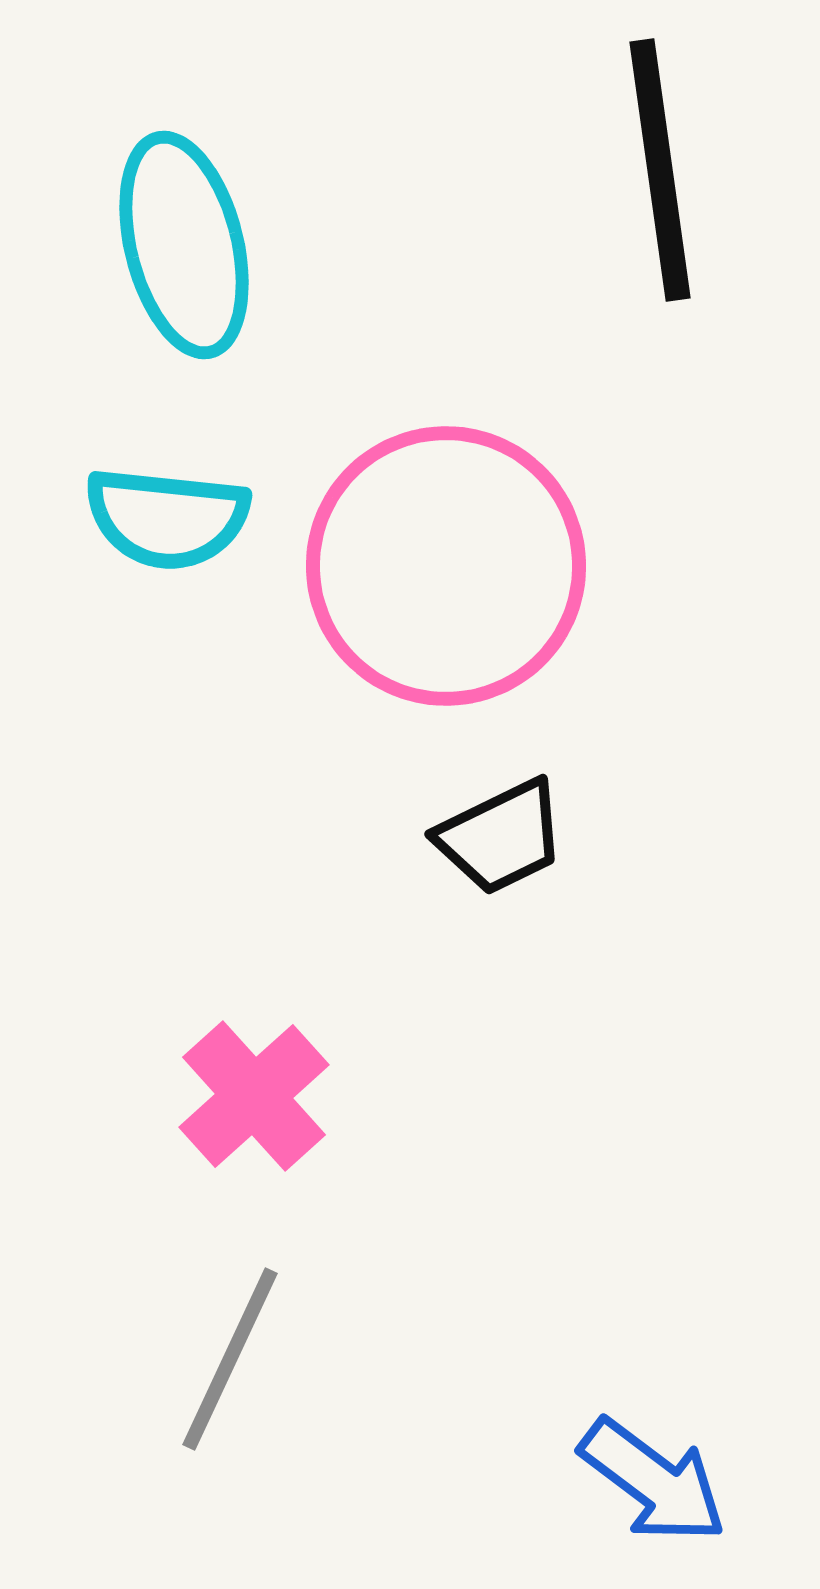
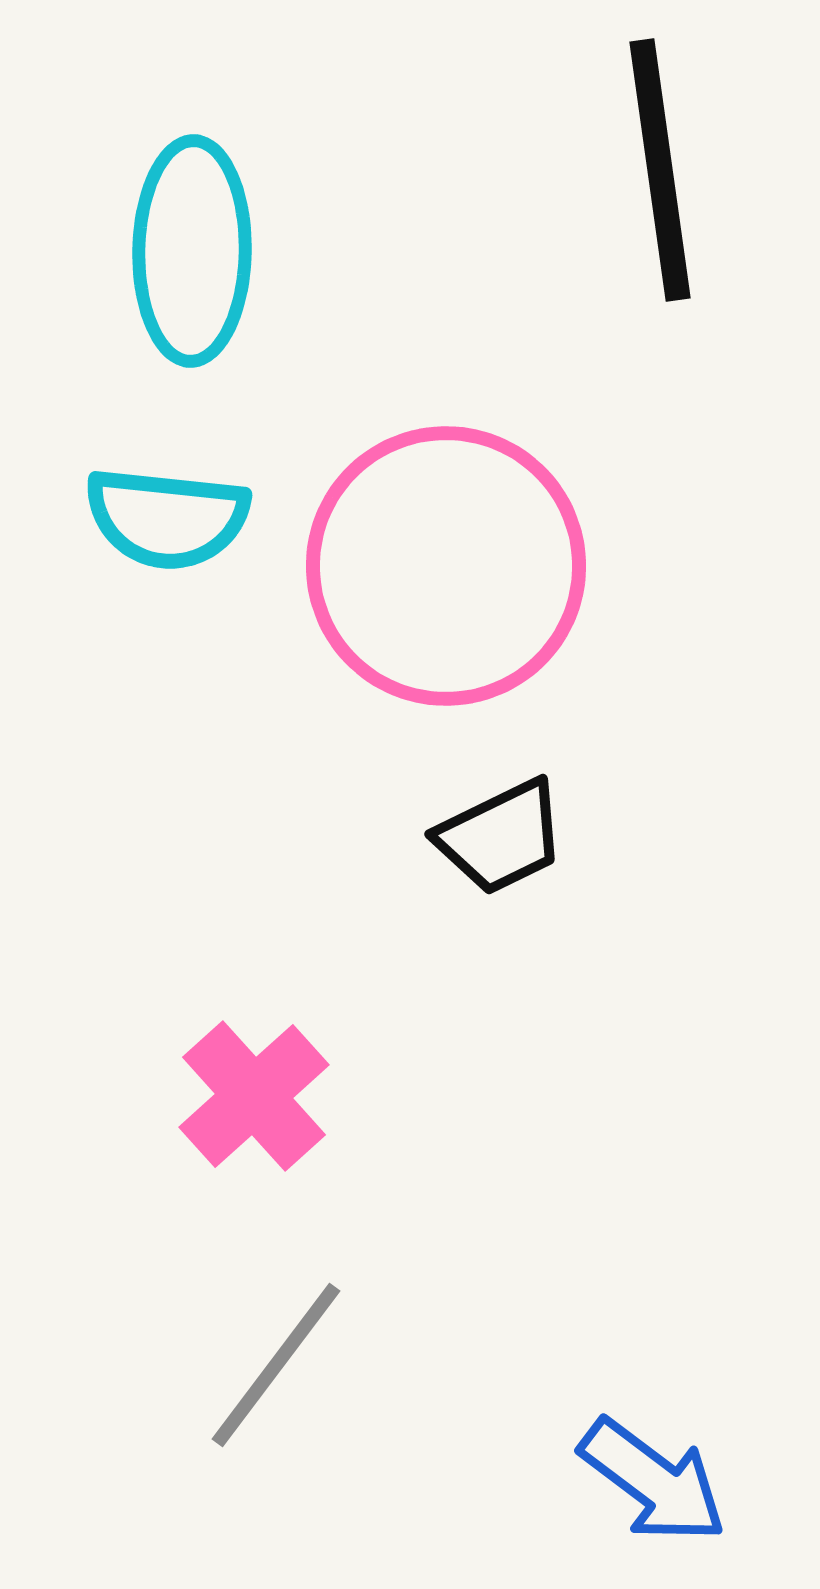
cyan ellipse: moved 8 px right, 6 px down; rotated 15 degrees clockwise
gray line: moved 46 px right, 6 px down; rotated 12 degrees clockwise
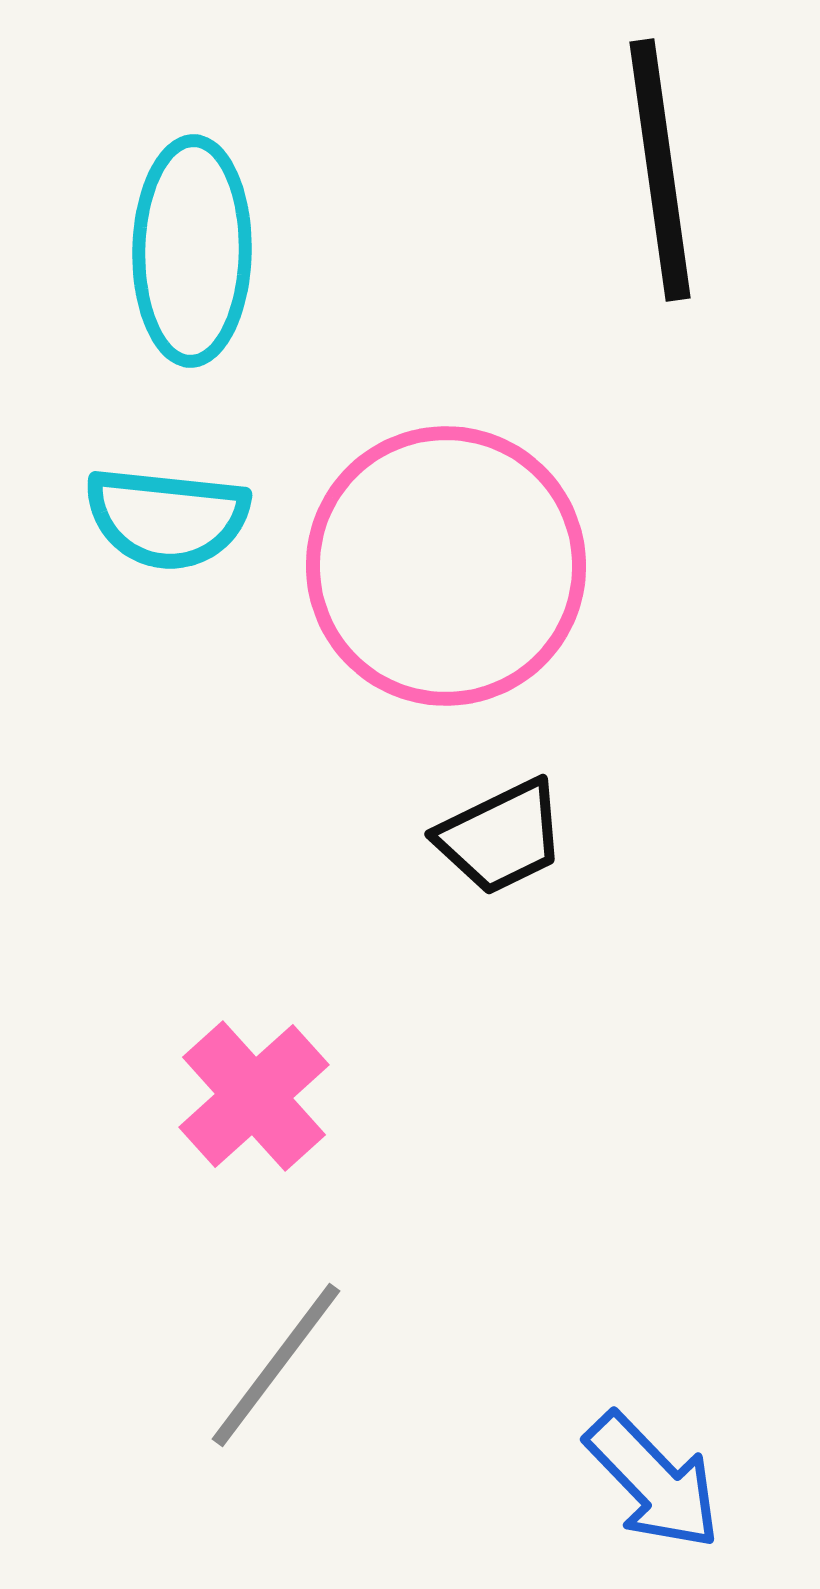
blue arrow: rotated 9 degrees clockwise
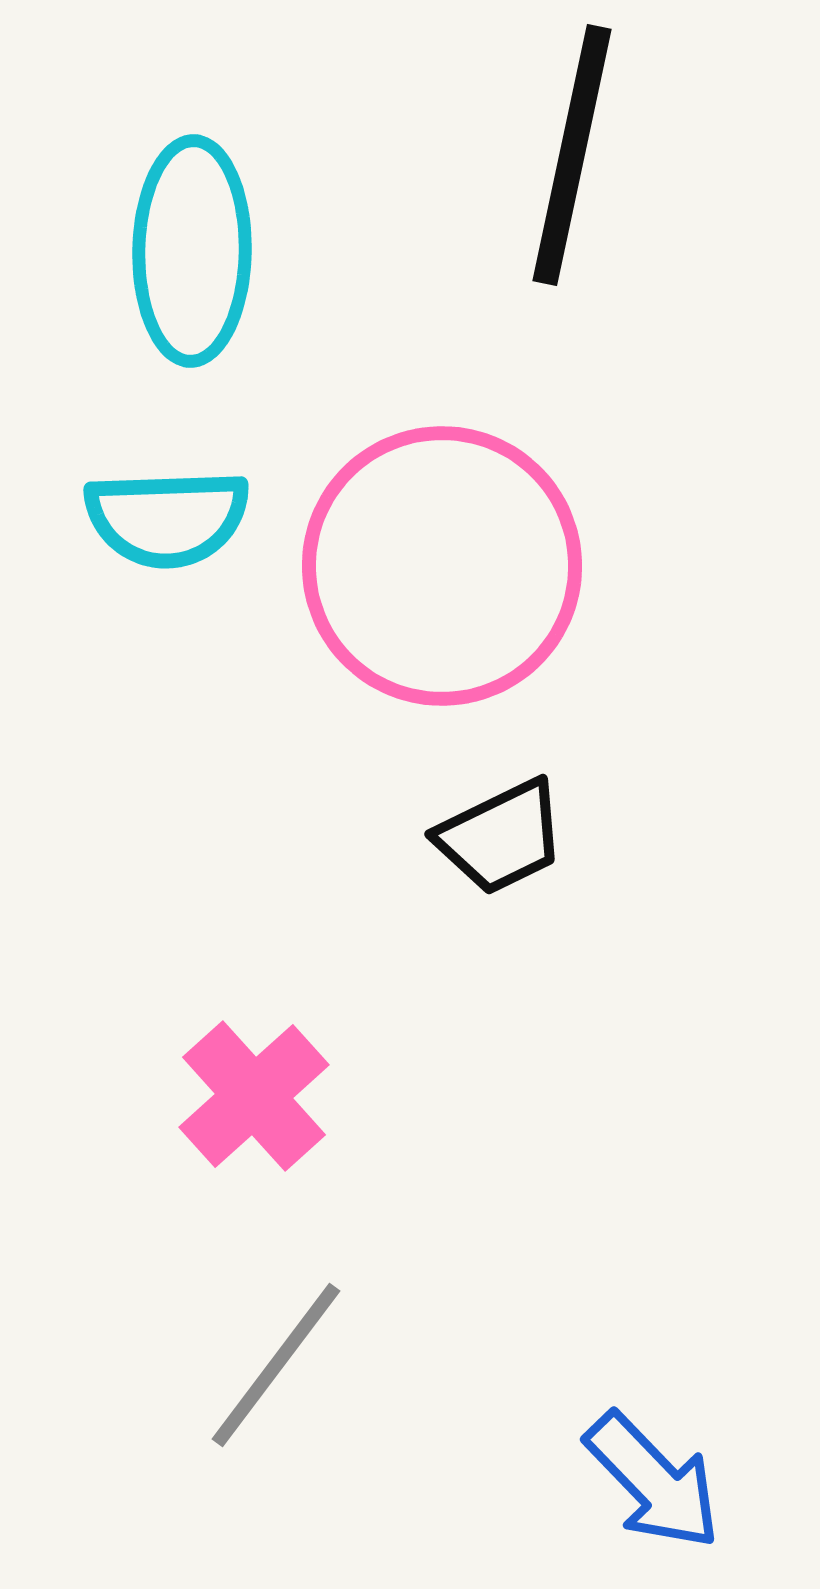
black line: moved 88 px left, 15 px up; rotated 20 degrees clockwise
cyan semicircle: rotated 8 degrees counterclockwise
pink circle: moved 4 px left
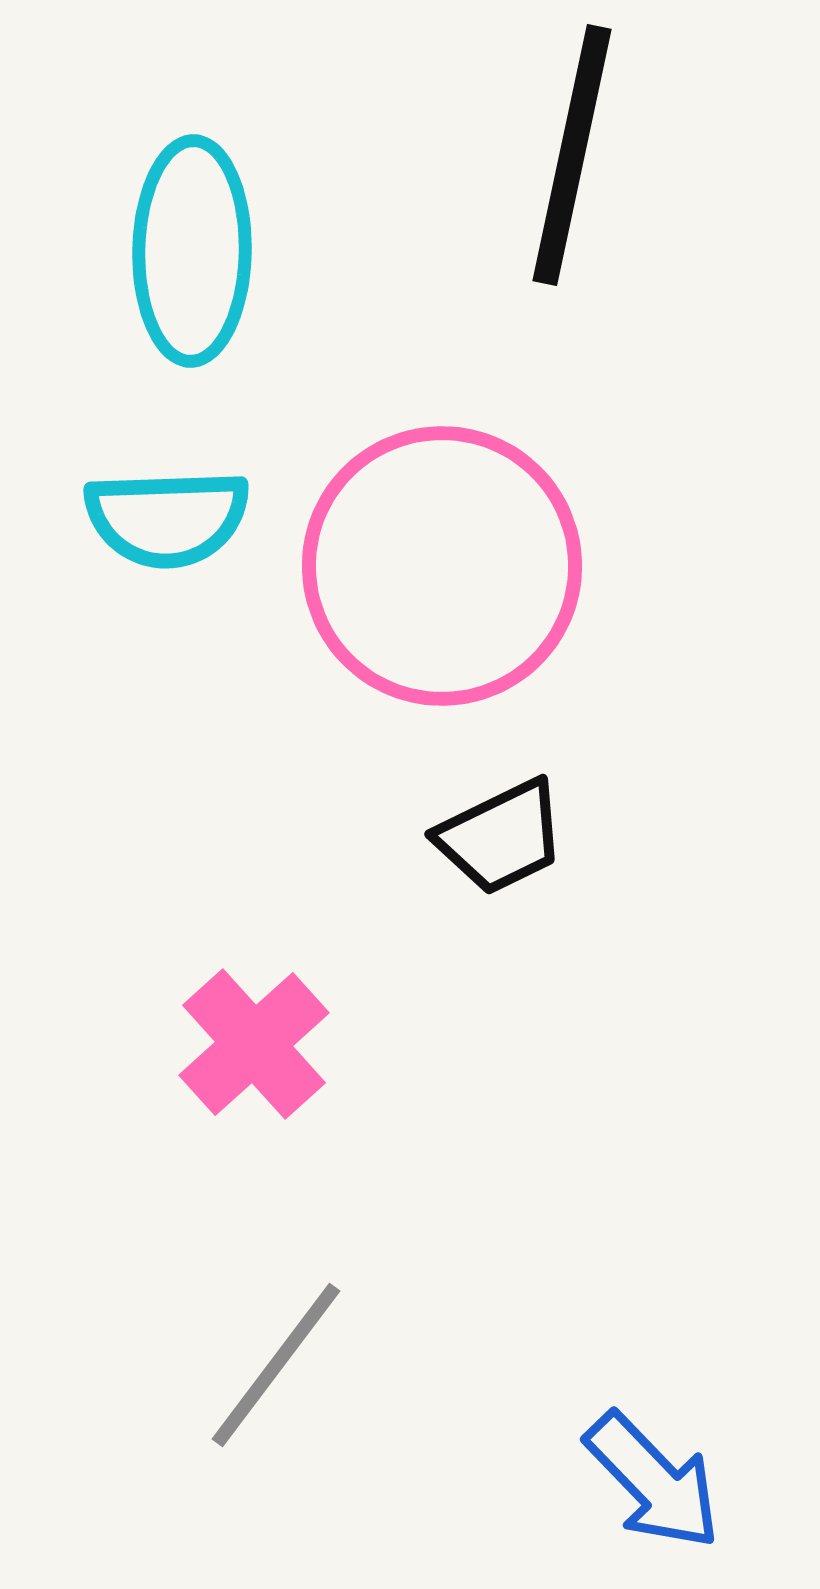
pink cross: moved 52 px up
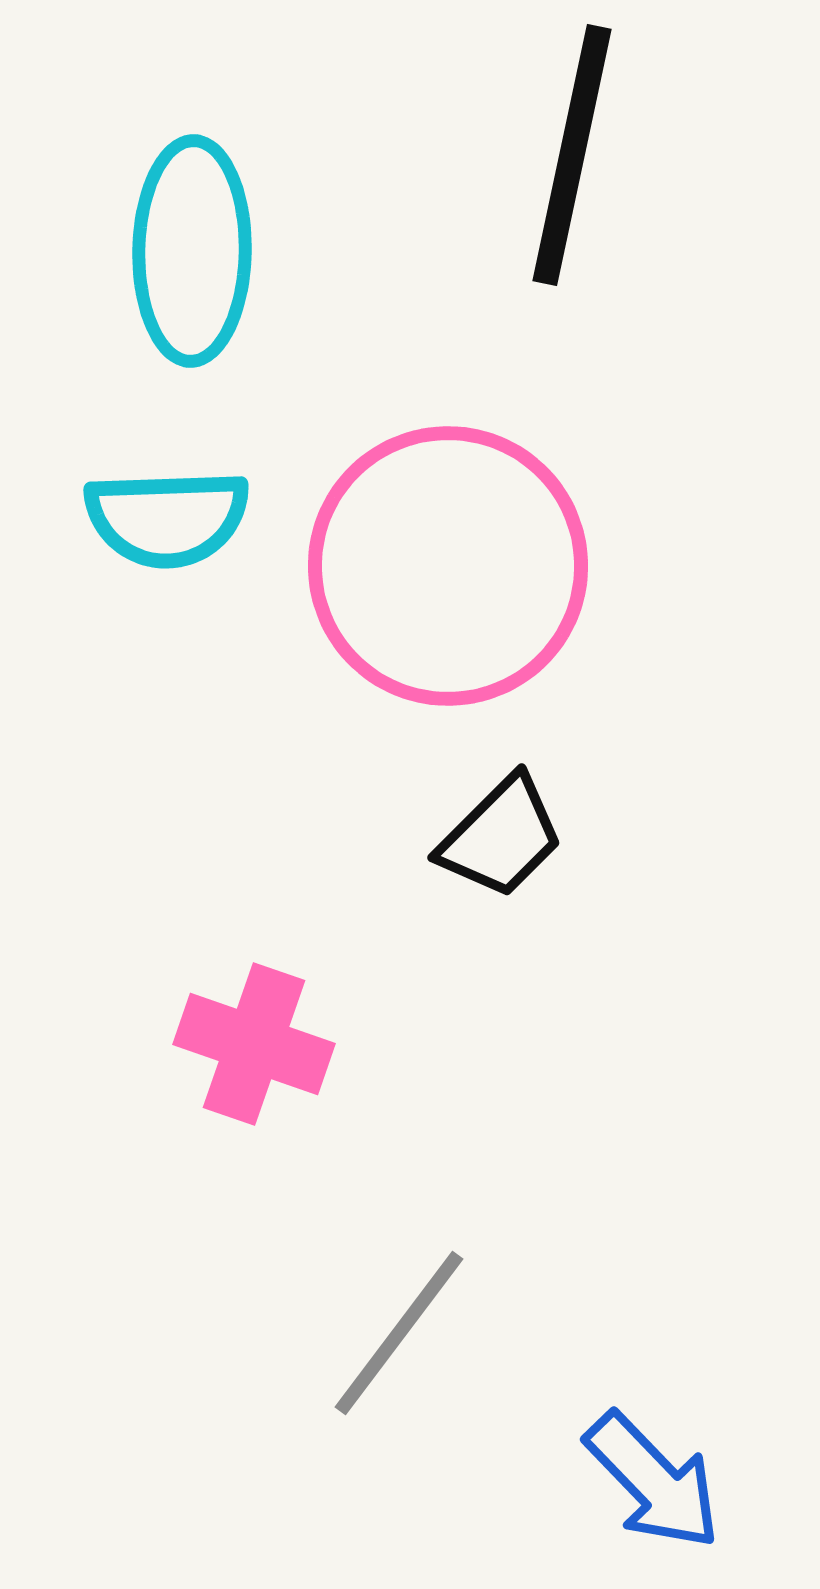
pink circle: moved 6 px right
black trapezoid: rotated 19 degrees counterclockwise
pink cross: rotated 29 degrees counterclockwise
gray line: moved 123 px right, 32 px up
